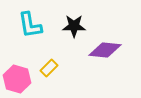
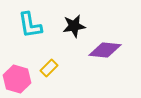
black star: rotated 10 degrees counterclockwise
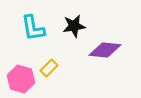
cyan L-shape: moved 3 px right, 3 px down
pink hexagon: moved 4 px right
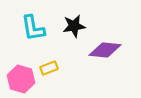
yellow rectangle: rotated 24 degrees clockwise
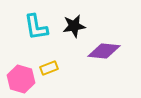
cyan L-shape: moved 3 px right, 1 px up
purple diamond: moved 1 px left, 1 px down
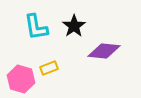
black star: rotated 25 degrees counterclockwise
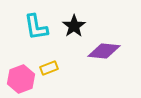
pink hexagon: rotated 24 degrees clockwise
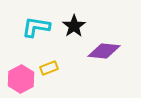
cyan L-shape: rotated 108 degrees clockwise
pink hexagon: rotated 8 degrees counterclockwise
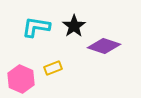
purple diamond: moved 5 px up; rotated 12 degrees clockwise
yellow rectangle: moved 4 px right
pink hexagon: rotated 8 degrees counterclockwise
